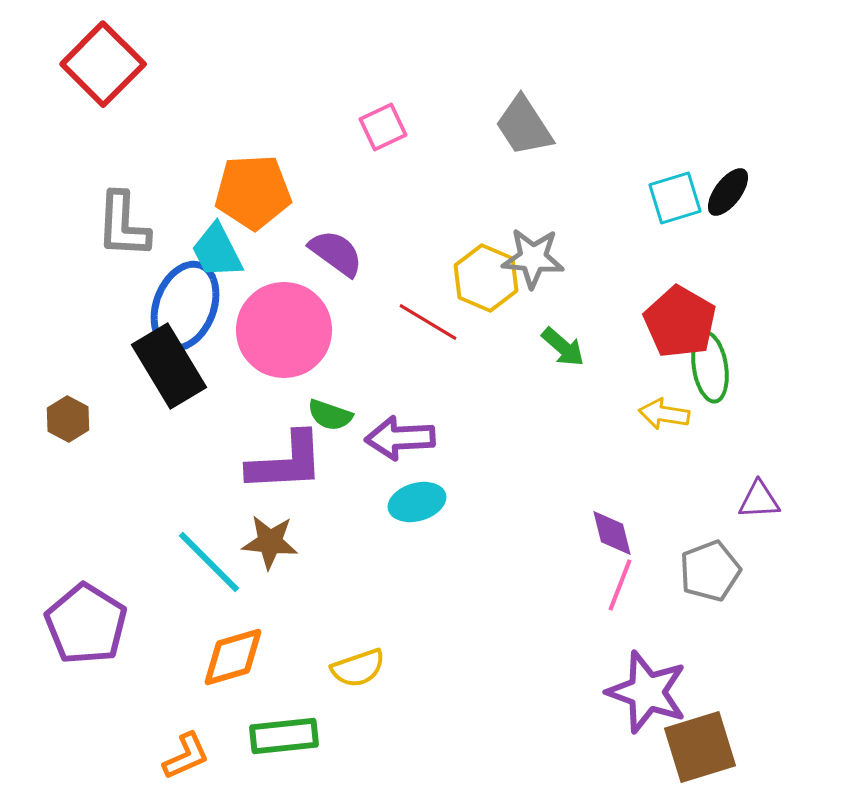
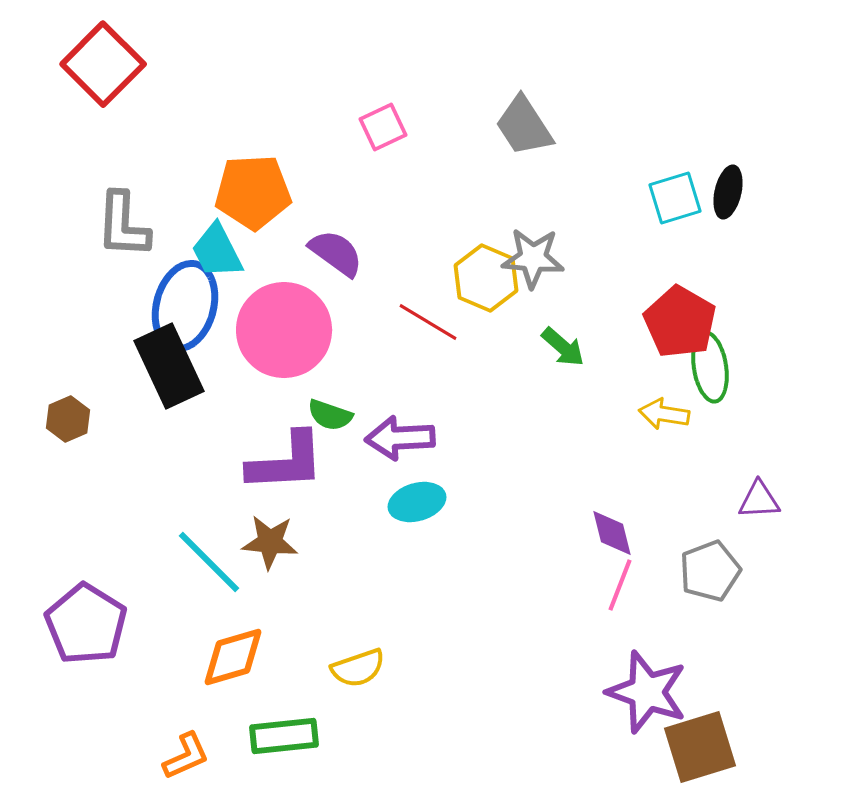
black ellipse: rotated 24 degrees counterclockwise
blue ellipse: rotated 6 degrees counterclockwise
black rectangle: rotated 6 degrees clockwise
brown hexagon: rotated 9 degrees clockwise
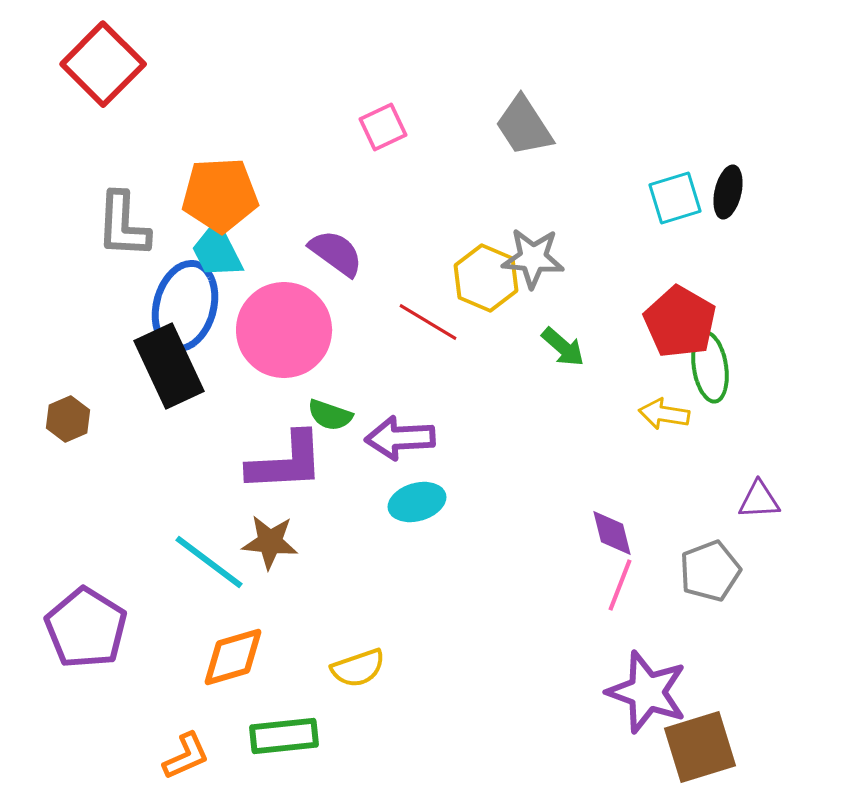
orange pentagon: moved 33 px left, 3 px down
cyan line: rotated 8 degrees counterclockwise
purple pentagon: moved 4 px down
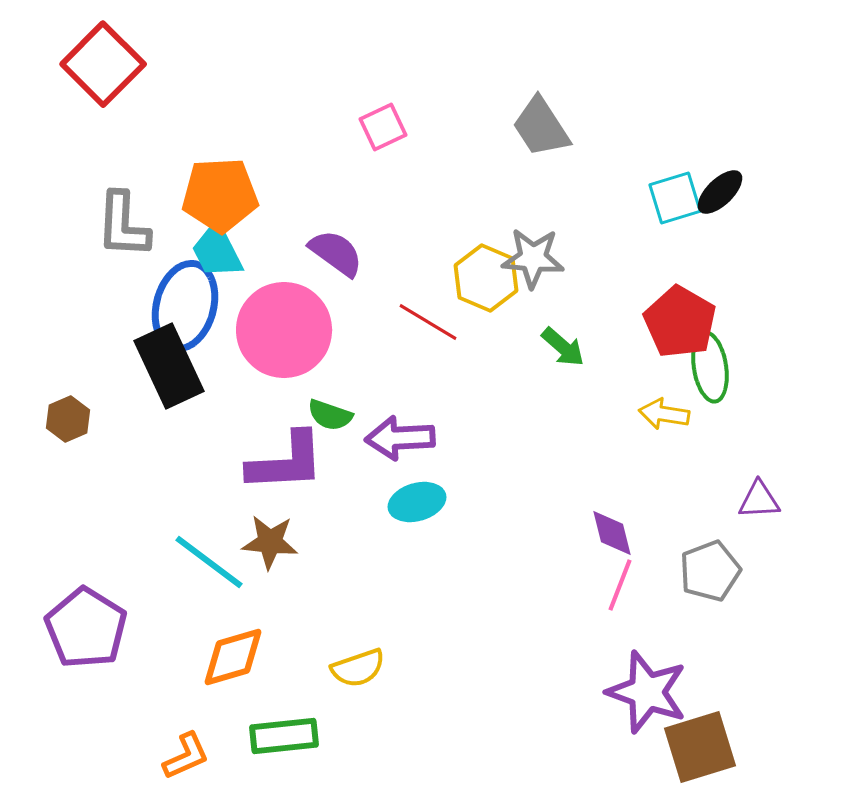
gray trapezoid: moved 17 px right, 1 px down
black ellipse: moved 8 px left; rotated 33 degrees clockwise
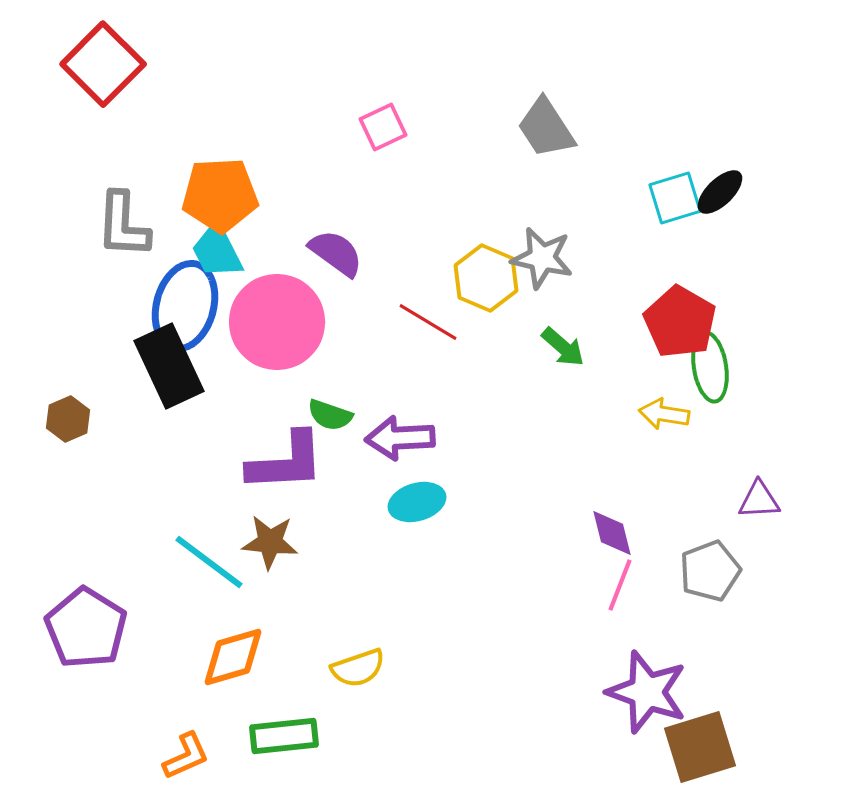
gray trapezoid: moved 5 px right, 1 px down
gray star: moved 9 px right; rotated 8 degrees clockwise
pink circle: moved 7 px left, 8 px up
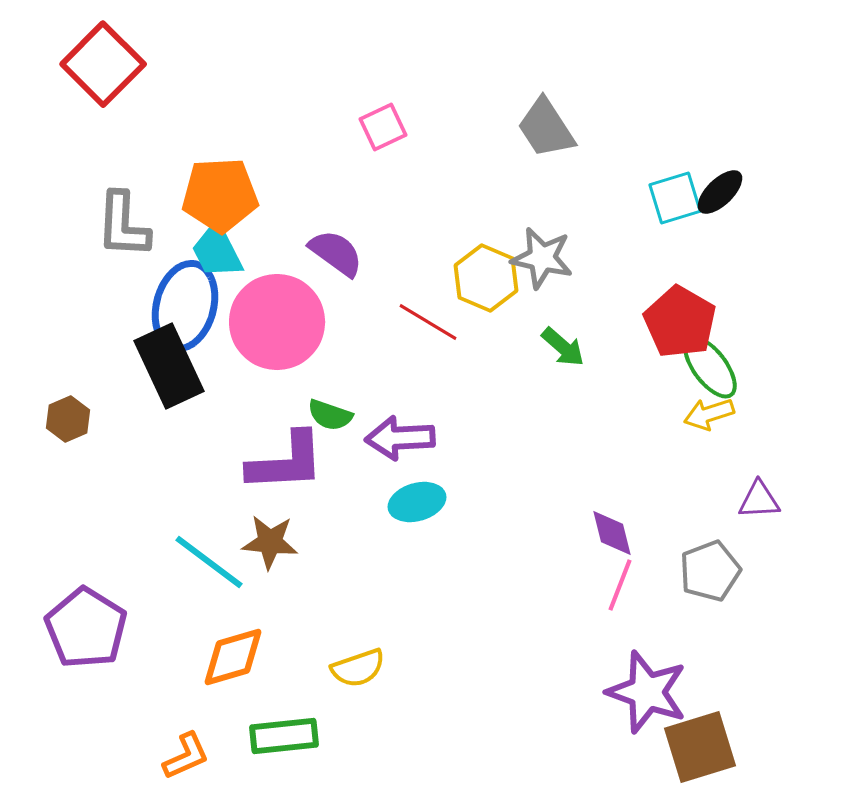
green ellipse: rotated 28 degrees counterclockwise
yellow arrow: moved 45 px right; rotated 27 degrees counterclockwise
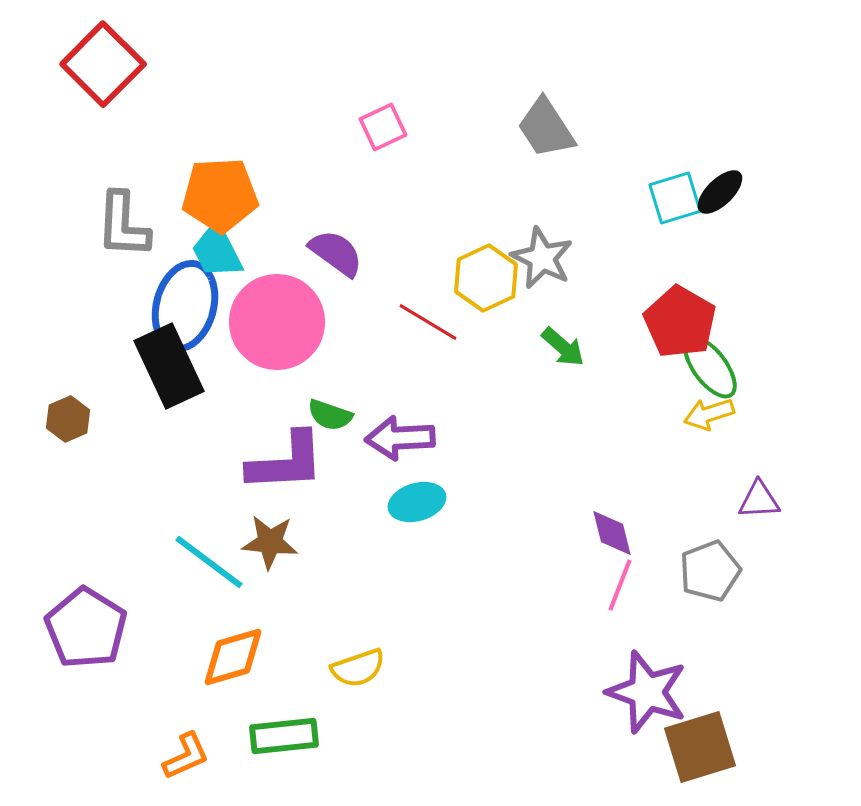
gray star: rotated 14 degrees clockwise
yellow hexagon: rotated 12 degrees clockwise
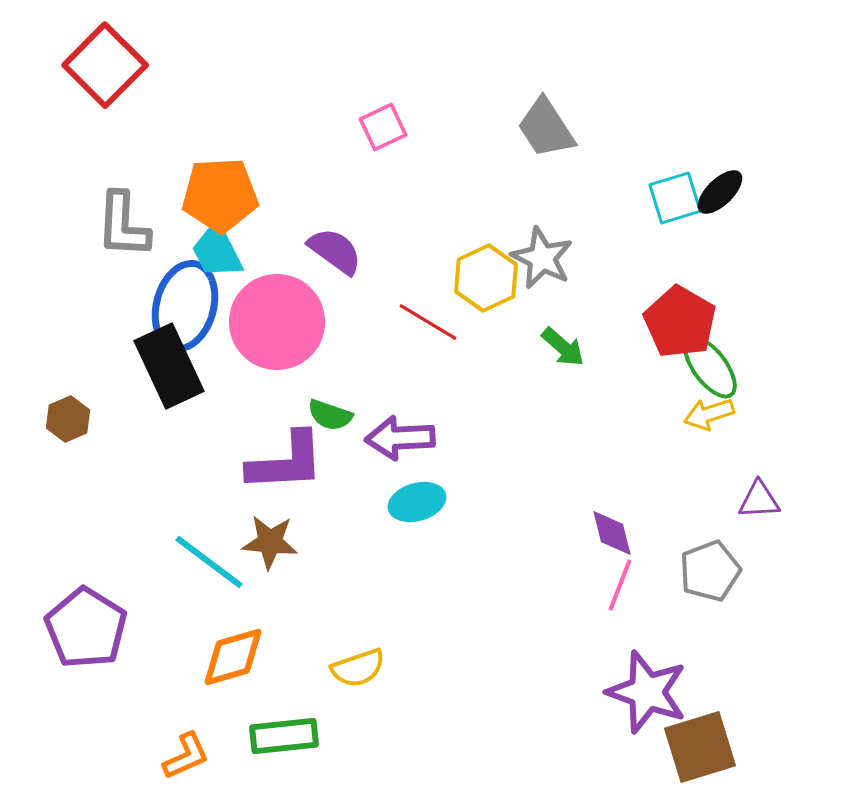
red square: moved 2 px right, 1 px down
purple semicircle: moved 1 px left, 2 px up
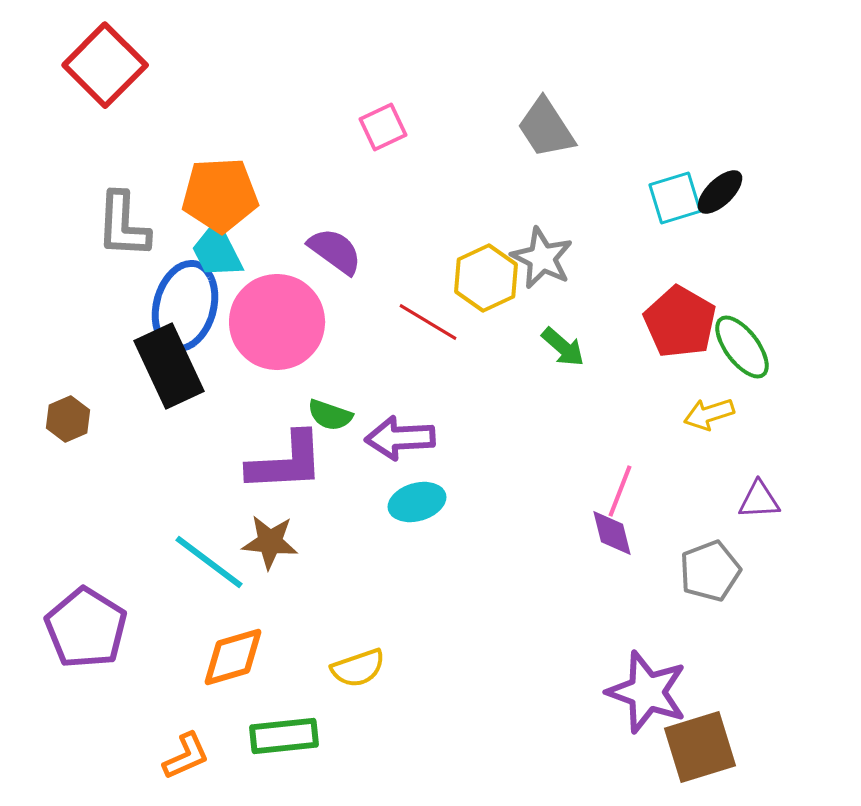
green ellipse: moved 32 px right, 20 px up
pink line: moved 94 px up
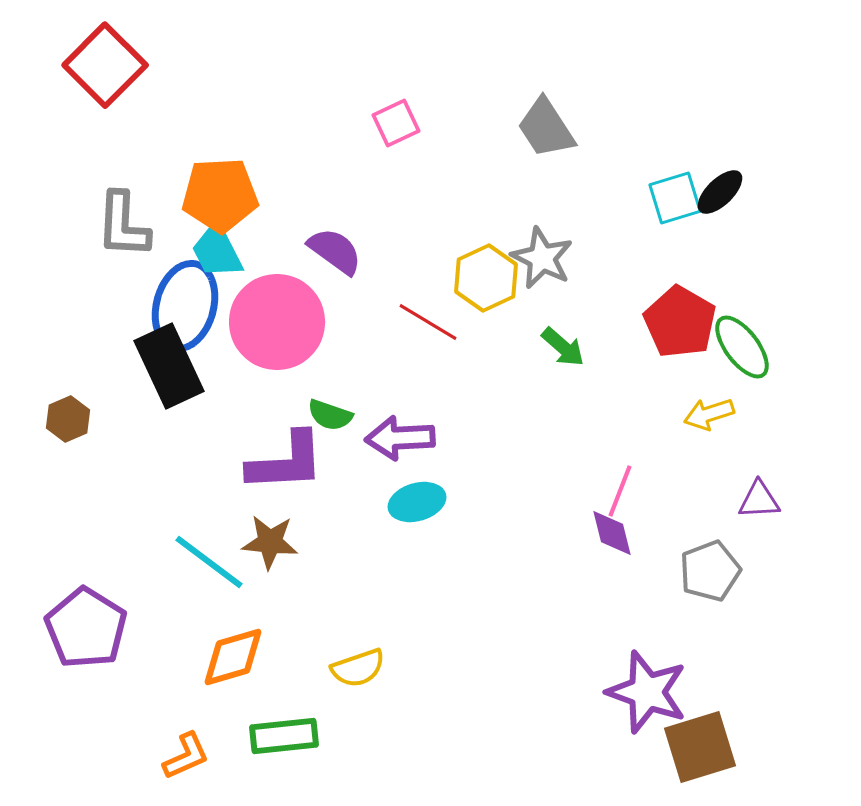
pink square: moved 13 px right, 4 px up
